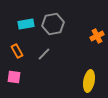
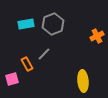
gray hexagon: rotated 10 degrees counterclockwise
orange rectangle: moved 10 px right, 13 px down
pink square: moved 2 px left, 2 px down; rotated 24 degrees counterclockwise
yellow ellipse: moved 6 px left; rotated 15 degrees counterclockwise
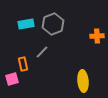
orange cross: rotated 24 degrees clockwise
gray line: moved 2 px left, 2 px up
orange rectangle: moved 4 px left; rotated 16 degrees clockwise
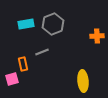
gray line: rotated 24 degrees clockwise
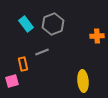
cyan rectangle: rotated 63 degrees clockwise
pink square: moved 2 px down
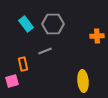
gray hexagon: rotated 20 degrees clockwise
gray line: moved 3 px right, 1 px up
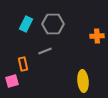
cyan rectangle: rotated 63 degrees clockwise
